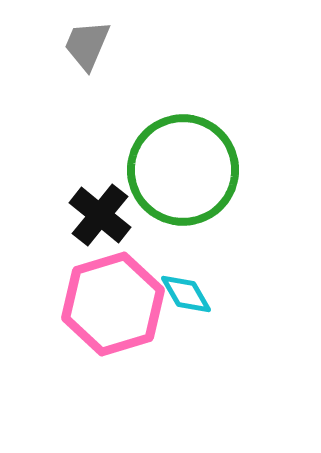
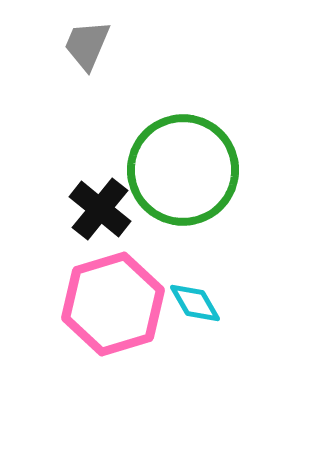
black cross: moved 6 px up
cyan diamond: moved 9 px right, 9 px down
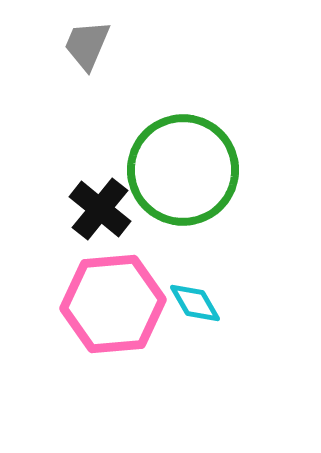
pink hexagon: rotated 12 degrees clockwise
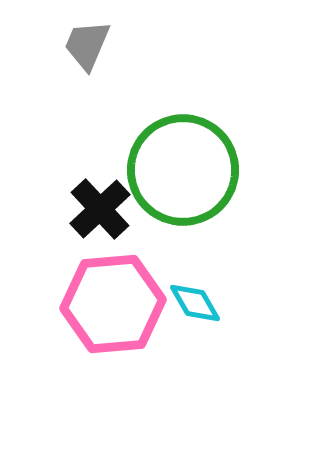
black cross: rotated 8 degrees clockwise
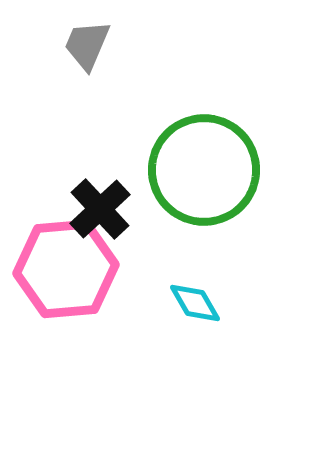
green circle: moved 21 px right
pink hexagon: moved 47 px left, 35 px up
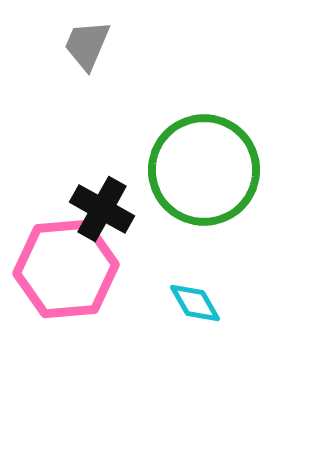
black cross: moved 2 px right; rotated 18 degrees counterclockwise
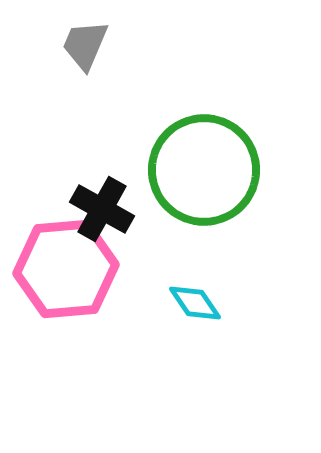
gray trapezoid: moved 2 px left
cyan diamond: rotated 4 degrees counterclockwise
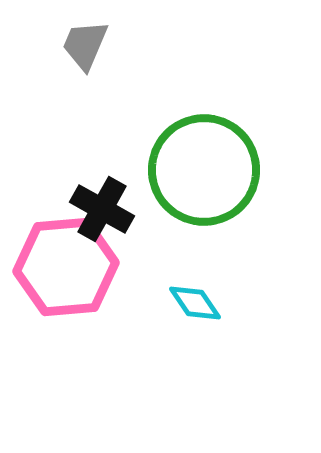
pink hexagon: moved 2 px up
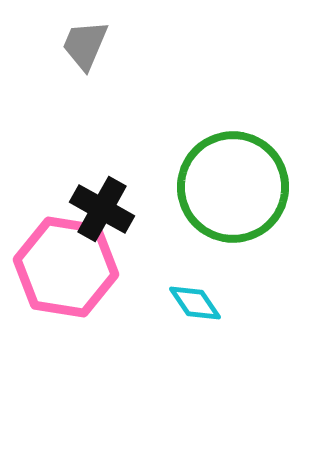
green circle: moved 29 px right, 17 px down
pink hexagon: rotated 14 degrees clockwise
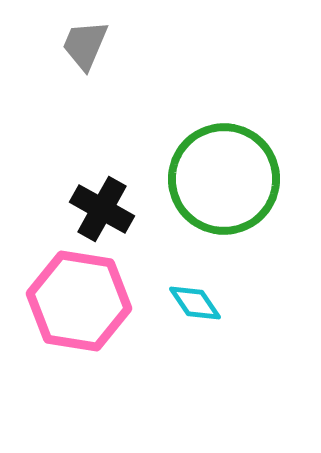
green circle: moved 9 px left, 8 px up
pink hexagon: moved 13 px right, 34 px down
